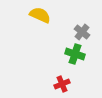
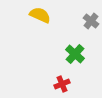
gray cross: moved 9 px right, 11 px up
green cross: rotated 24 degrees clockwise
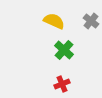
yellow semicircle: moved 14 px right, 6 px down
green cross: moved 11 px left, 4 px up
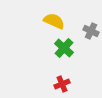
gray cross: moved 10 px down; rotated 14 degrees counterclockwise
green cross: moved 2 px up
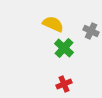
yellow semicircle: moved 1 px left, 3 px down
red cross: moved 2 px right
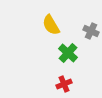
yellow semicircle: moved 2 px left, 1 px down; rotated 145 degrees counterclockwise
green cross: moved 4 px right, 5 px down
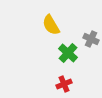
gray cross: moved 8 px down
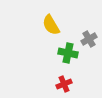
gray cross: moved 2 px left; rotated 35 degrees clockwise
green cross: rotated 30 degrees counterclockwise
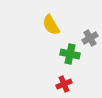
gray cross: moved 1 px right, 1 px up
green cross: moved 2 px right, 1 px down
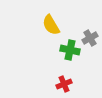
green cross: moved 4 px up
